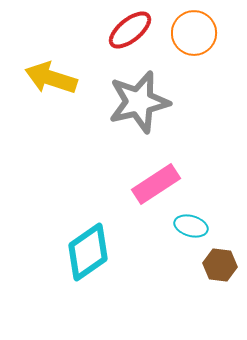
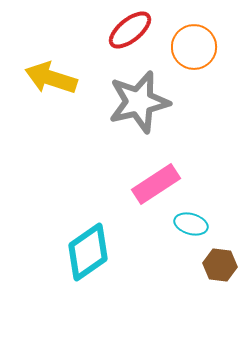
orange circle: moved 14 px down
cyan ellipse: moved 2 px up
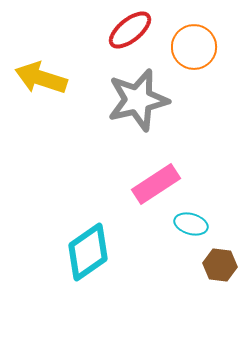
yellow arrow: moved 10 px left
gray star: moved 1 px left, 2 px up
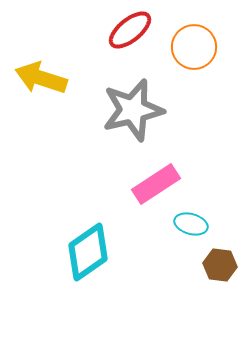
gray star: moved 5 px left, 10 px down
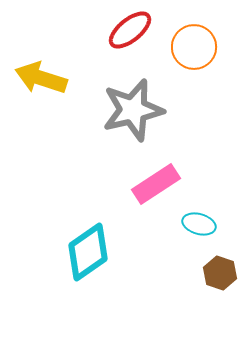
cyan ellipse: moved 8 px right
brown hexagon: moved 8 px down; rotated 12 degrees clockwise
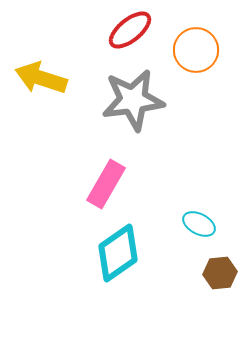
orange circle: moved 2 px right, 3 px down
gray star: moved 10 px up; rotated 6 degrees clockwise
pink rectangle: moved 50 px left; rotated 27 degrees counterclockwise
cyan ellipse: rotated 12 degrees clockwise
cyan diamond: moved 30 px right, 1 px down
brown hexagon: rotated 24 degrees counterclockwise
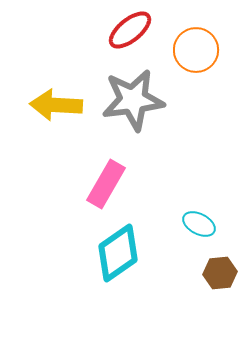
yellow arrow: moved 15 px right, 27 px down; rotated 15 degrees counterclockwise
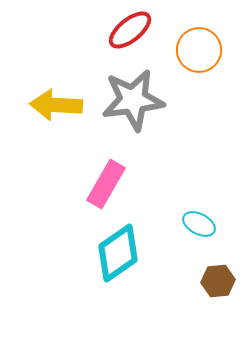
orange circle: moved 3 px right
brown hexagon: moved 2 px left, 8 px down
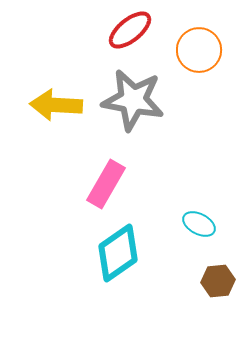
gray star: rotated 18 degrees clockwise
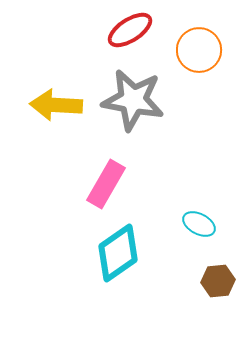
red ellipse: rotated 6 degrees clockwise
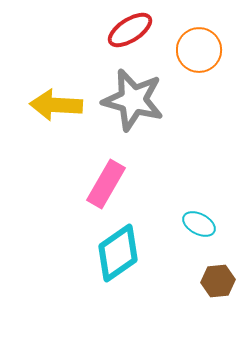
gray star: rotated 4 degrees clockwise
